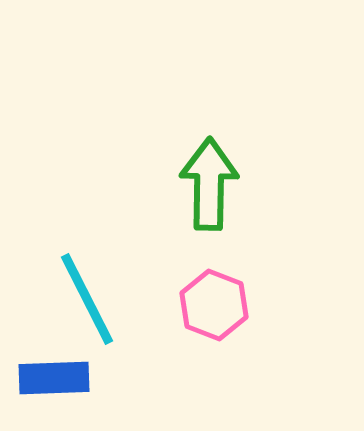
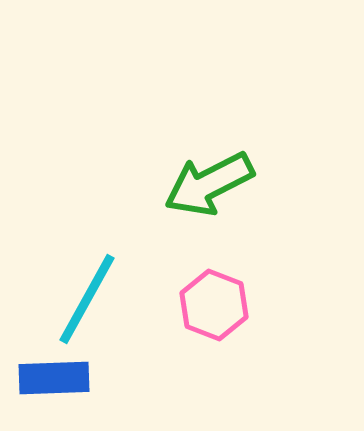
green arrow: rotated 118 degrees counterclockwise
cyan line: rotated 56 degrees clockwise
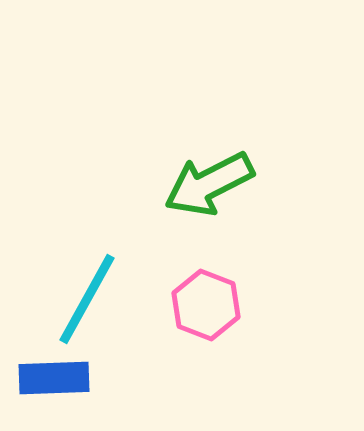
pink hexagon: moved 8 px left
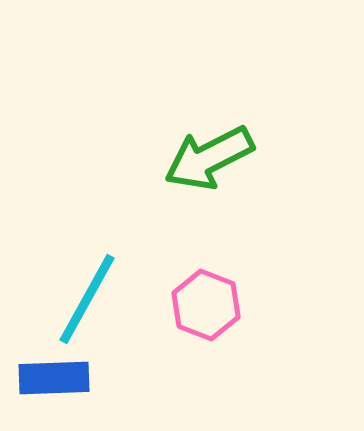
green arrow: moved 26 px up
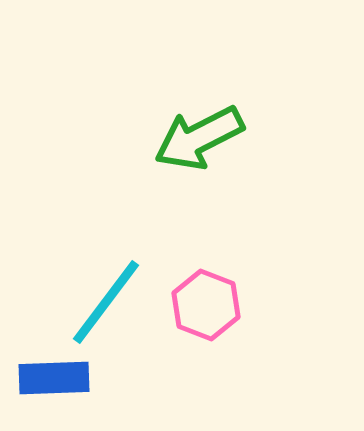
green arrow: moved 10 px left, 20 px up
cyan line: moved 19 px right, 3 px down; rotated 8 degrees clockwise
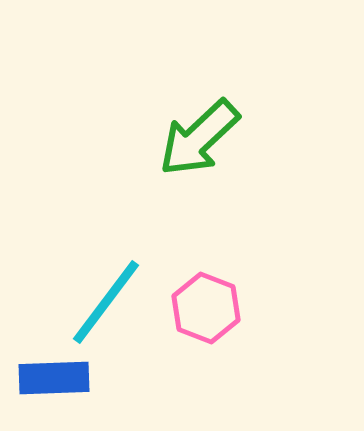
green arrow: rotated 16 degrees counterclockwise
pink hexagon: moved 3 px down
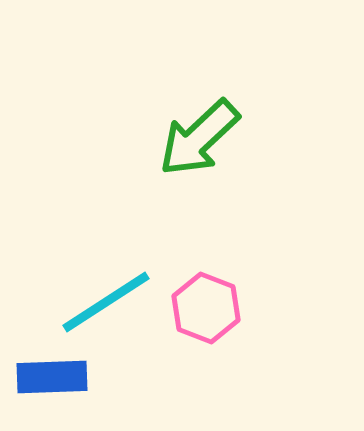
cyan line: rotated 20 degrees clockwise
blue rectangle: moved 2 px left, 1 px up
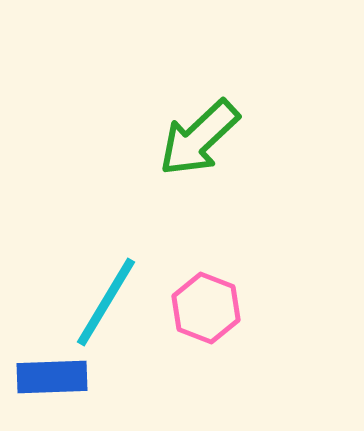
cyan line: rotated 26 degrees counterclockwise
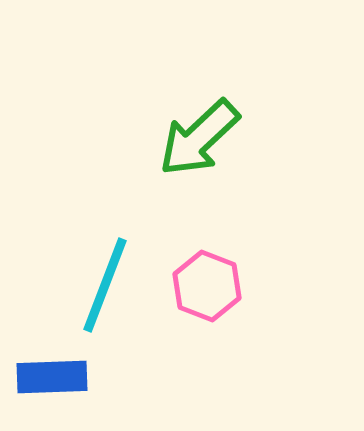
cyan line: moved 1 px left, 17 px up; rotated 10 degrees counterclockwise
pink hexagon: moved 1 px right, 22 px up
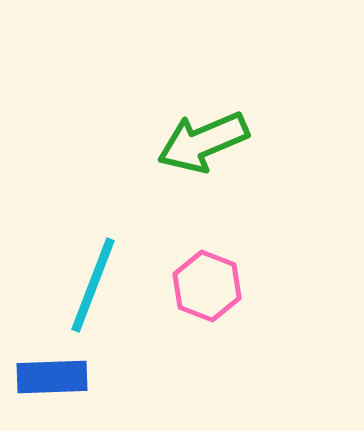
green arrow: moved 4 px right, 4 px down; rotated 20 degrees clockwise
cyan line: moved 12 px left
